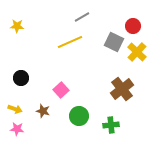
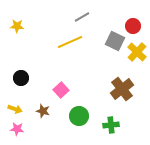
gray square: moved 1 px right, 1 px up
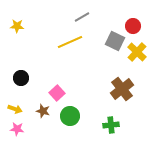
pink square: moved 4 px left, 3 px down
green circle: moved 9 px left
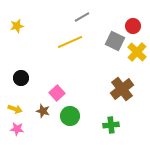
yellow star: rotated 16 degrees counterclockwise
